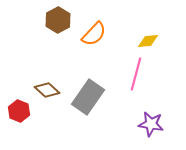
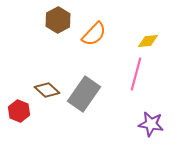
gray rectangle: moved 4 px left, 3 px up
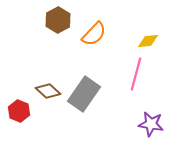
brown diamond: moved 1 px right, 1 px down
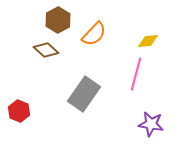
brown diamond: moved 2 px left, 41 px up
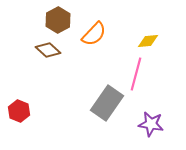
brown diamond: moved 2 px right
gray rectangle: moved 23 px right, 9 px down
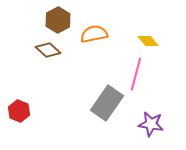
orange semicircle: rotated 144 degrees counterclockwise
yellow diamond: rotated 55 degrees clockwise
